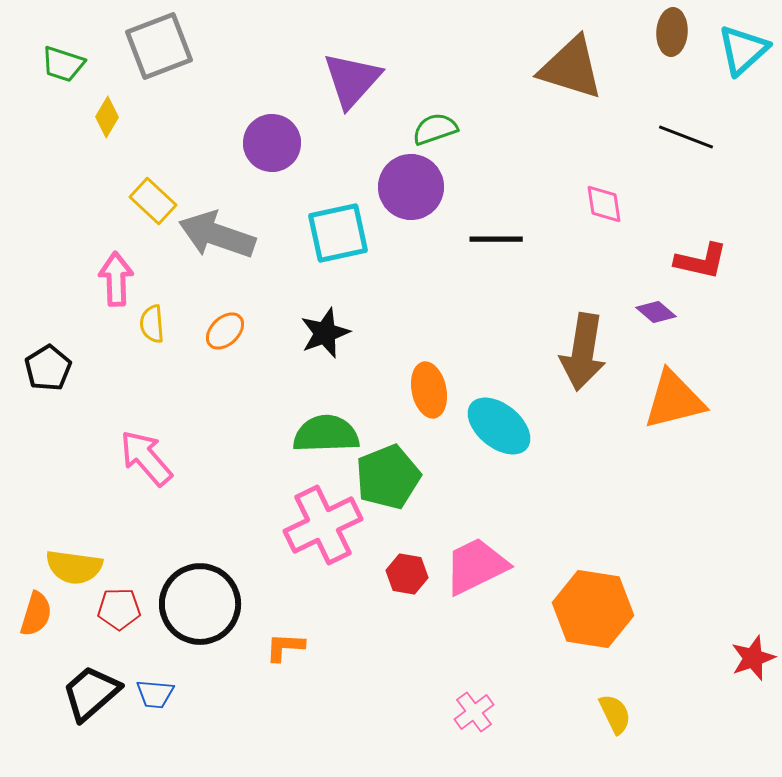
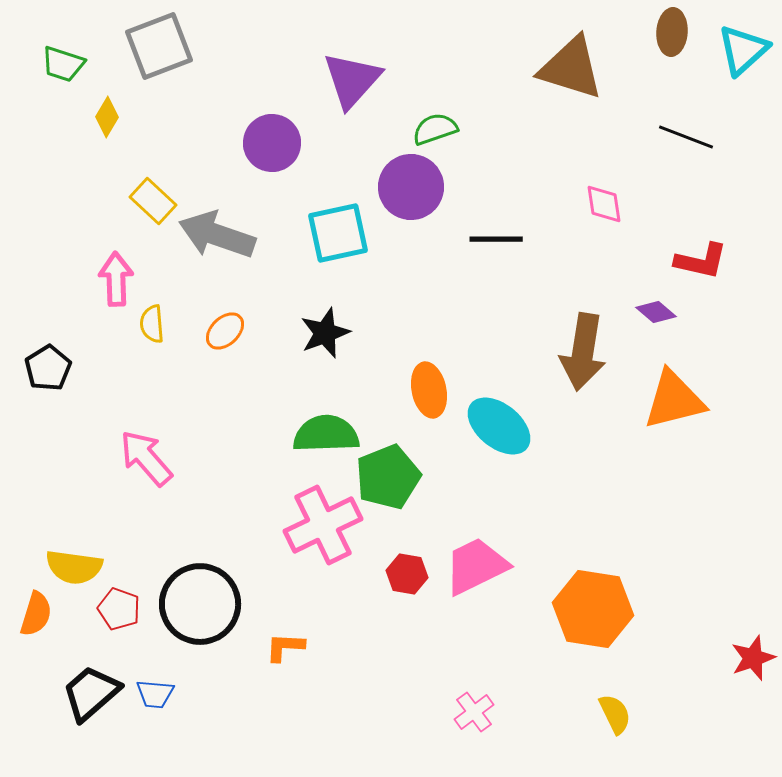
red pentagon at (119, 609): rotated 21 degrees clockwise
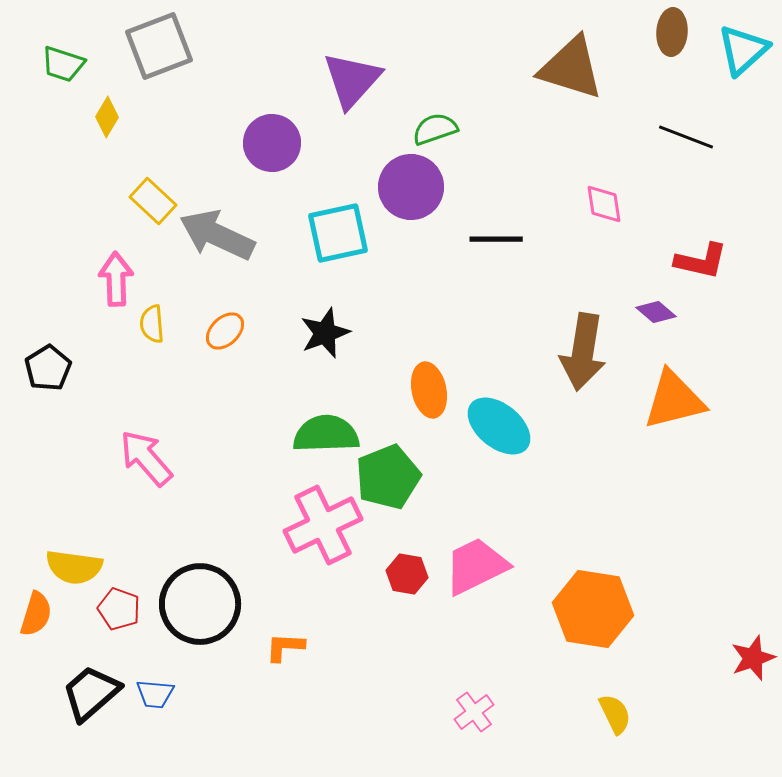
gray arrow at (217, 235): rotated 6 degrees clockwise
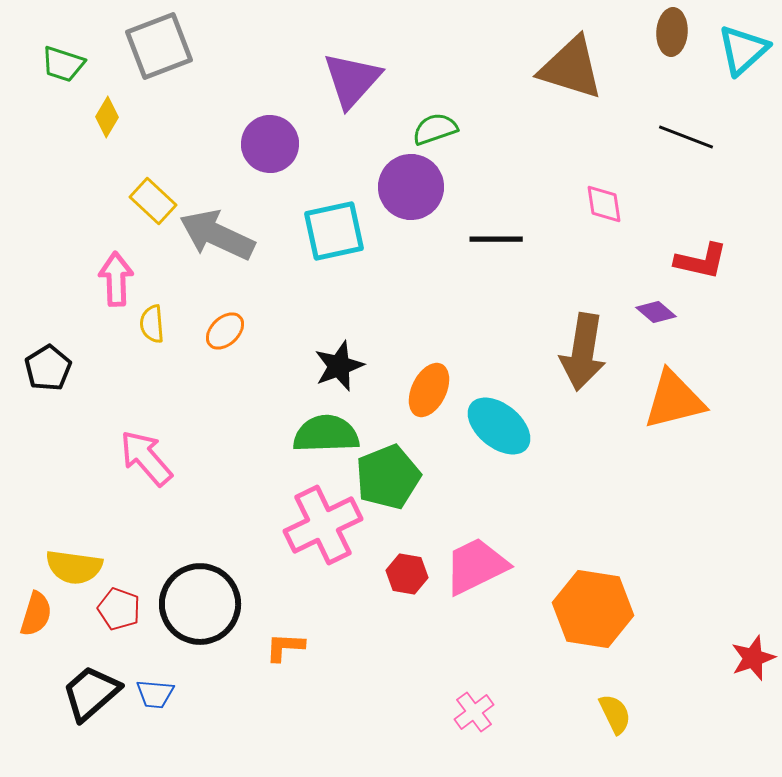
purple circle at (272, 143): moved 2 px left, 1 px down
cyan square at (338, 233): moved 4 px left, 2 px up
black star at (325, 333): moved 14 px right, 33 px down
orange ellipse at (429, 390): rotated 38 degrees clockwise
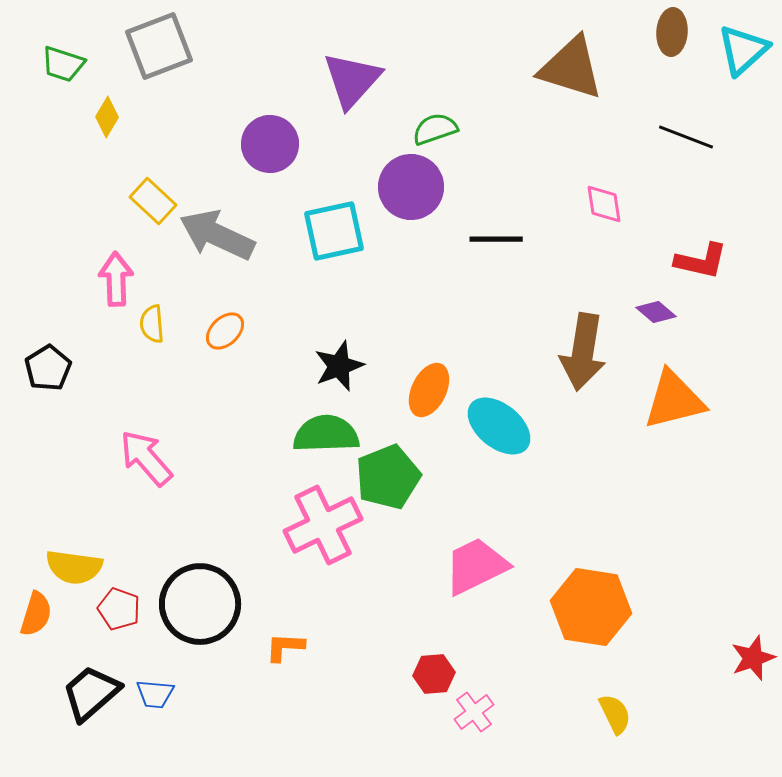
red hexagon at (407, 574): moved 27 px right, 100 px down; rotated 15 degrees counterclockwise
orange hexagon at (593, 609): moved 2 px left, 2 px up
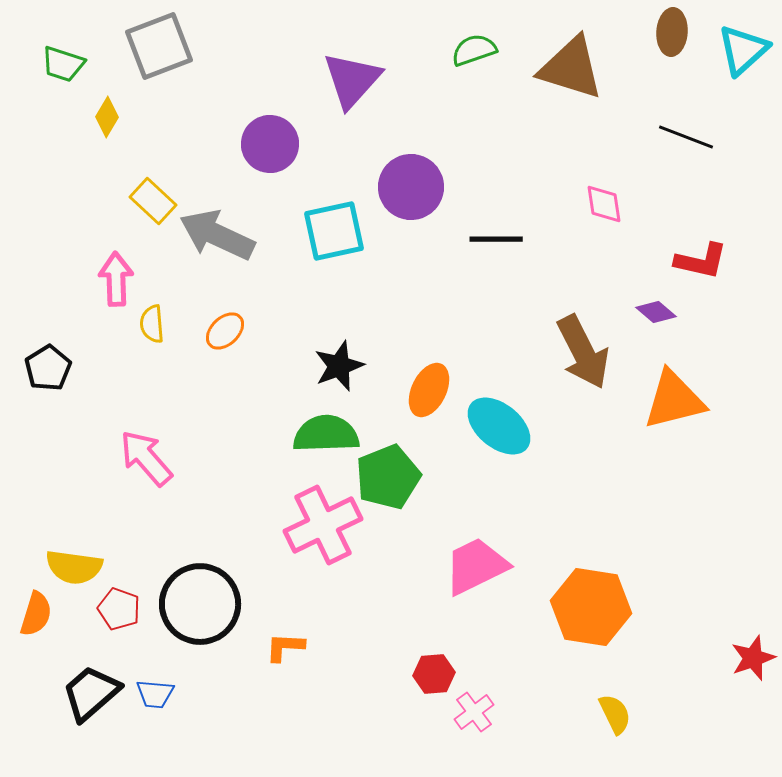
green semicircle at (435, 129): moved 39 px right, 79 px up
brown arrow at (583, 352): rotated 36 degrees counterclockwise
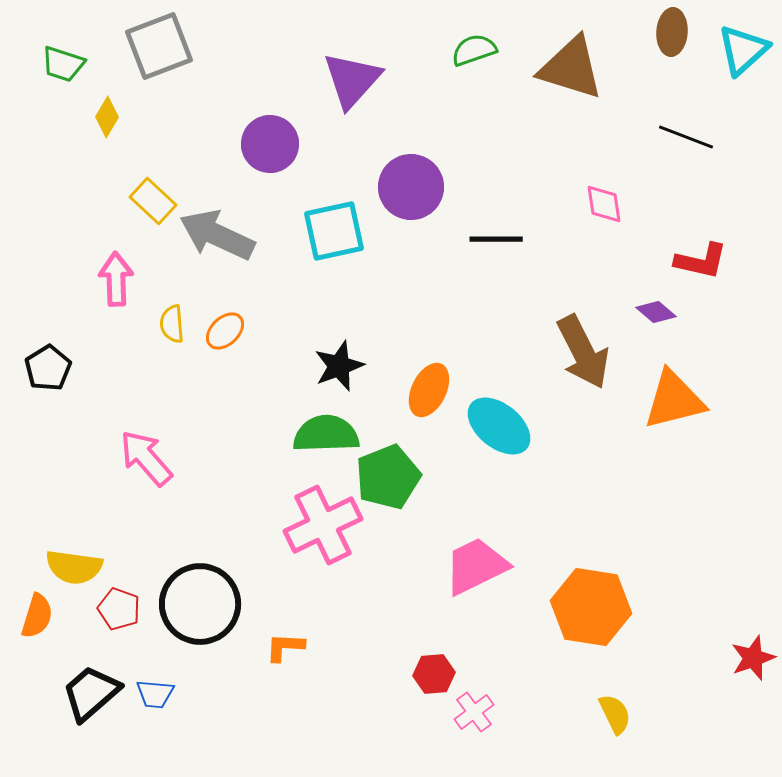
yellow semicircle at (152, 324): moved 20 px right
orange semicircle at (36, 614): moved 1 px right, 2 px down
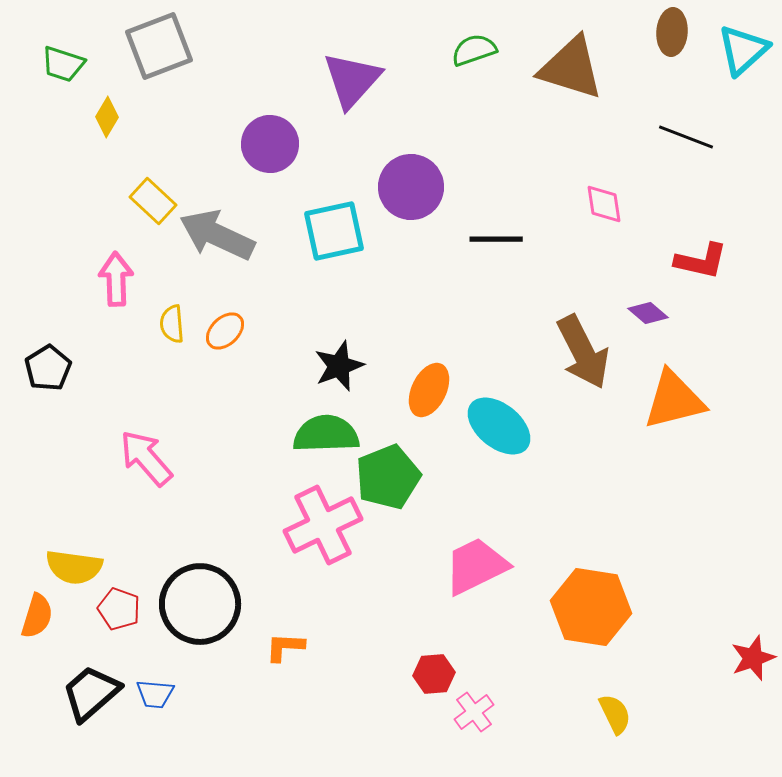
purple diamond at (656, 312): moved 8 px left, 1 px down
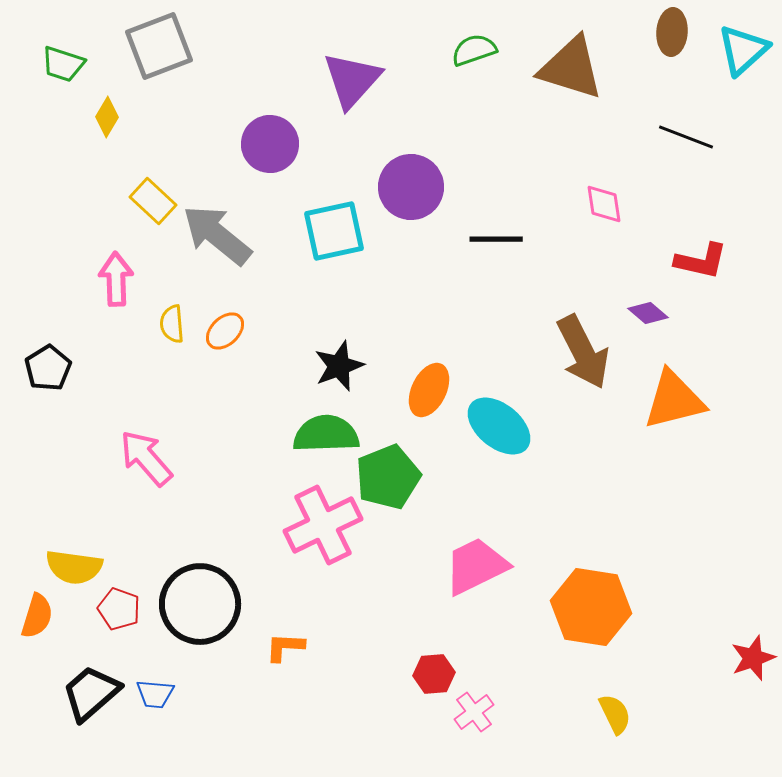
gray arrow at (217, 235): rotated 14 degrees clockwise
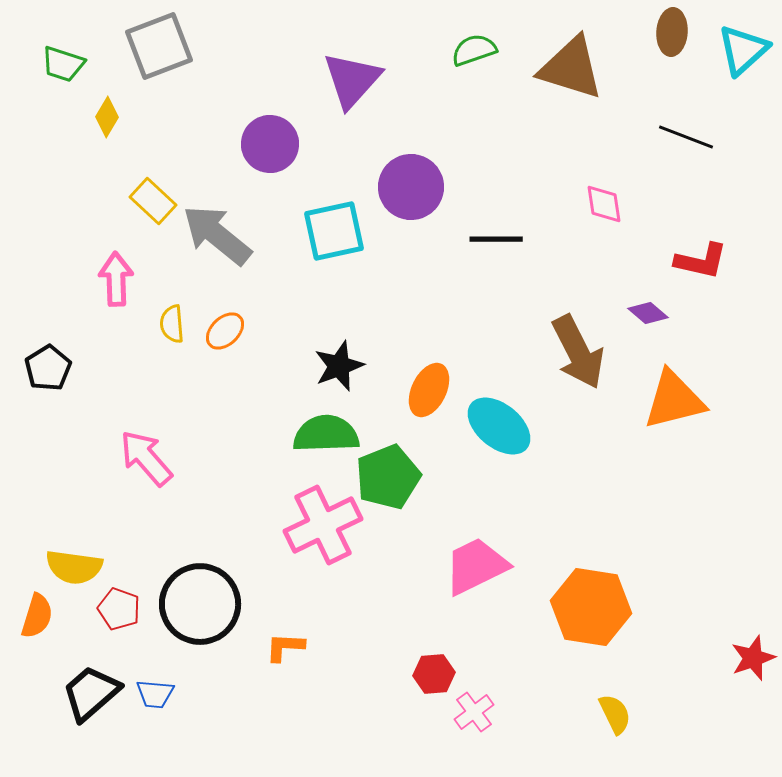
brown arrow at (583, 352): moved 5 px left
